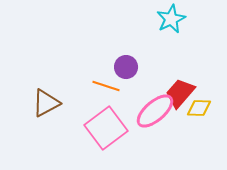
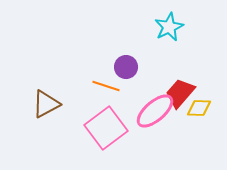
cyan star: moved 2 px left, 8 px down
brown triangle: moved 1 px down
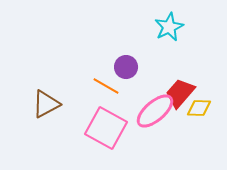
orange line: rotated 12 degrees clockwise
pink square: rotated 24 degrees counterclockwise
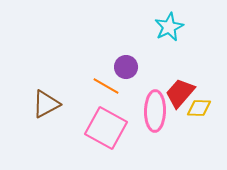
pink ellipse: rotated 48 degrees counterclockwise
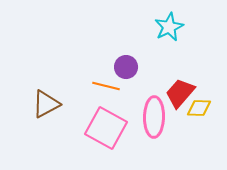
orange line: rotated 16 degrees counterclockwise
pink ellipse: moved 1 px left, 6 px down
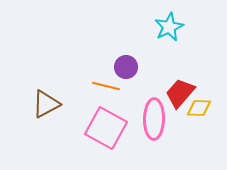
pink ellipse: moved 2 px down
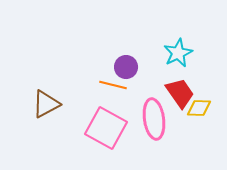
cyan star: moved 9 px right, 26 px down
orange line: moved 7 px right, 1 px up
red trapezoid: rotated 104 degrees clockwise
pink ellipse: rotated 9 degrees counterclockwise
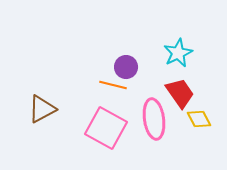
brown triangle: moved 4 px left, 5 px down
yellow diamond: moved 11 px down; rotated 60 degrees clockwise
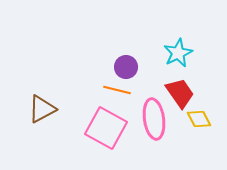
orange line: moved 4 px right, 5 px down
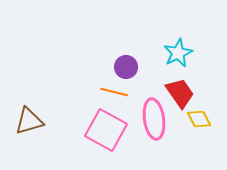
orange line: moved 3 px left, 2 px down
brown triangle: moved 13 px left, 12 px down; rotated 12 degrees clockwise
pink square: moved 2 px down
